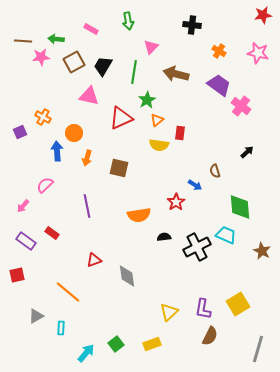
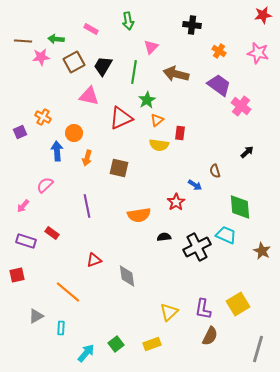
purple rectangle at (26, 241): rotated 18 degrees counterclockwise
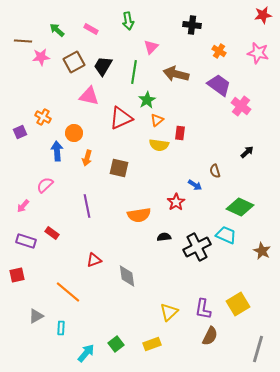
green arrow at (56, 39): moved 1 px right, 9 px up; rotated 35 degrees clockwise
green diamond at (240, 207): rotated 60 degrees counterclockwise
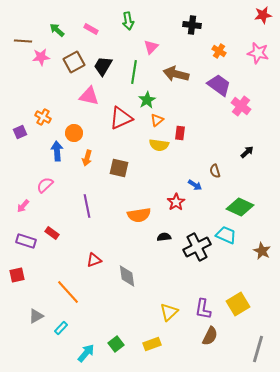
orange line at (68, 292): rotated 8 degrees clockwise
cyan rectangle at (61, 328): rotated 40 degrees clockwise
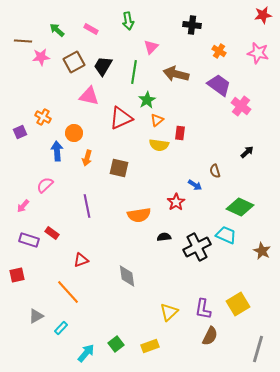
purple rectangle at (26, 241): moved 3 px right, 1 px up
red triangle at (94, 260): moved 13 px left
yellow rectangle at (152, 344): moved 2 px left, 2 px down
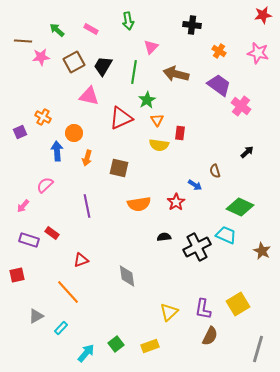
orange triangle at (157, 120): rotated 24 degrees counterclockwise
orange semicircle at (139, 215): moved 11 px up
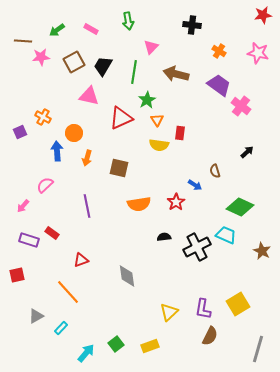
green arrow at (57, 30): rotated 77 degrees counterclockwise
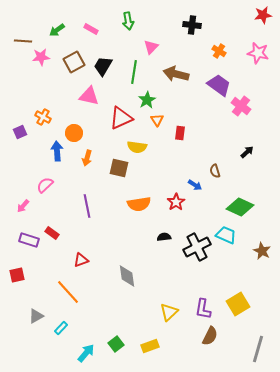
yellow semicircle at (159, 145): moved 22 px left, 2 px down
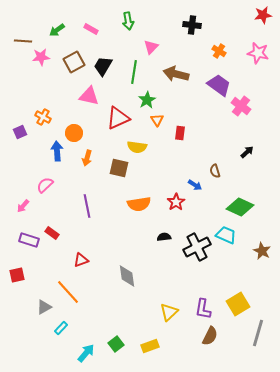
red triangle at (121, 118): moved 3 px left
gray triangle at (36, 316): moved 8 px right, 9 px up
gray line at (258, 349): moved 16 px up
